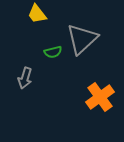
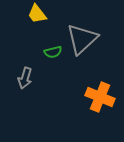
orange cross: rotated 32 degrees counterclockwise
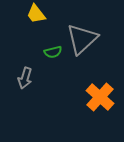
yellow trapezoid: moved 1 px left
orange cross: rotated 20 degrees clockwise
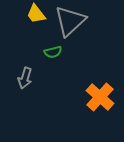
gray triangle: moved 12 px left, 18 px up
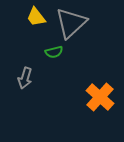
yellow trapezoid: moved 3 px down
gray triangle: moved 1 px right, 2 px down
green semicircle: moved 1 px right
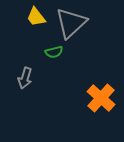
orange cross: moved 1 px right, 1 px down
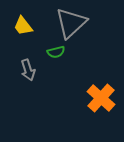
yellow trapezoid: moved 13 px left, 9 px down
green semicircle: moved 2 px right
gray arrow: moved 3 px right, 8 px up; rotated 35 degrees counterclockwise
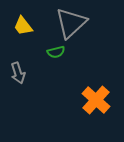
gray arrow: moved 10 px left, 3 px down
orange cross: moved 5 px left, 2 px down
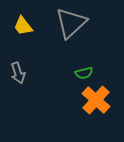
green semicircle: moved 28 px right, 21 px down
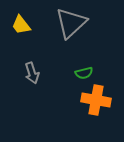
yellow trapezoid: moved 2 px left, 1 px up
gray arrow: moved 14 px right
orange cross: rotated 32 degrees counterclockwise
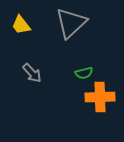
gray arrow: rotated 25 degrees counterclockwise
orange cross: moved 4 px right, 3 px up; rotated 12 degrees counterclockwise
